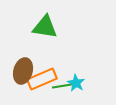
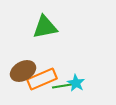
green triangle: rotated 20 degrees counterclockwise
brown ellipse: rotated 45 degrees clockwise
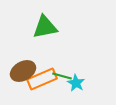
green line: moved 10 px up; rotated 24 degrees clockwise
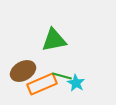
green triangle: moved 9 px right, 13 px down
orange rectangle: moved 5 px down
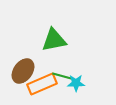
brown ellipse: rotated 25 degrees counterclockwise
cyan star: rotated 30 degrees counterclockwise
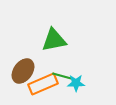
orange rectangle: moved 1 px right
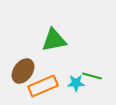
green line: moved 30 px right
orange rectangle: moved 2 px down
